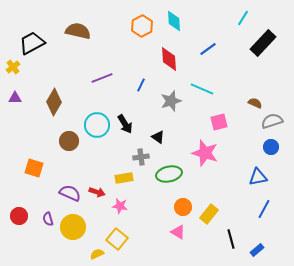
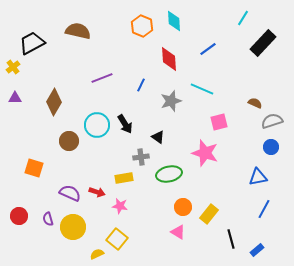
orange hexagon at (142, 26): rotated 10 degrees counterclockwise
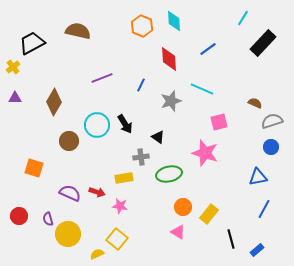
yellow circle at (73, 227): moved 5 px left, 7 px down
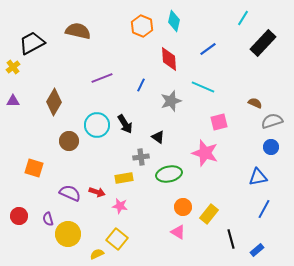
cyan diamond at (174, 21): rotated 15 degrees clockwise
cyan line at (202, 89): moved 1 px right, 2 px up
purple triangle at (15, 98): moved 2 px left, 3 px down
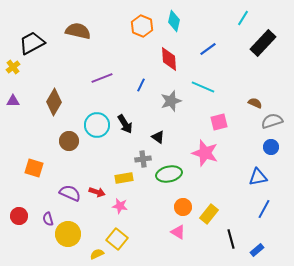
gray cross at (141, 157): moved 2 px right, 2 px down
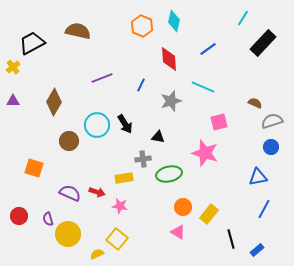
black triangle at (158, 137): rotated 24 degrees counterclockwise
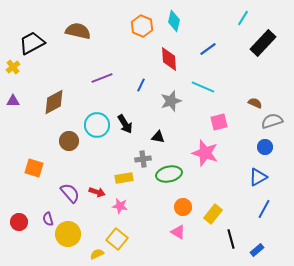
brown diamond at (54, 102): rotated 32 degrees clockwise
blue circle at (271, 147): moved 6 px left
blue triangle at (258, 177): rotated 18 degrees counterclockwise
purple semicircle at (70, 193): rotated 25 degrees clockwise
yellow rectangle at (209, 214): moved 4 px right
red circle at (19, 216): moved 6 px down
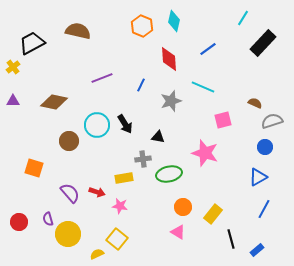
brown diamond at (54, 102): rotated 40 degrees clockwise
pink square at (219, 122): moved 4 px right, 2 px up
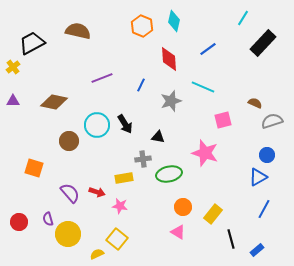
blue circle at (265, 147): moved 2 px right, 8 px down
